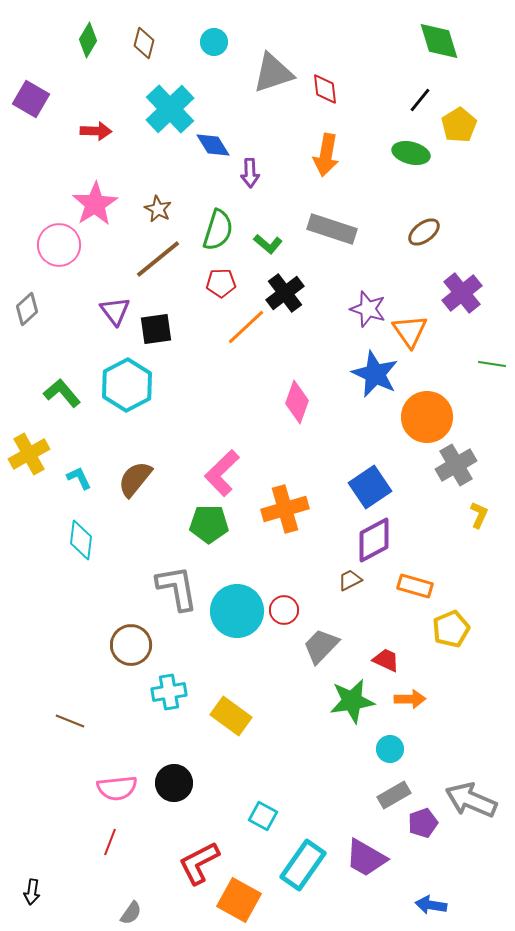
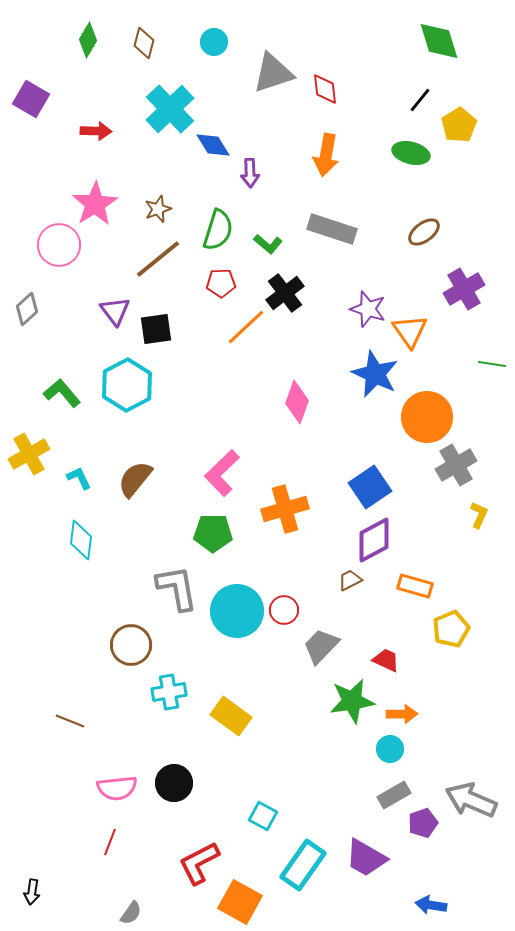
brown star at (158, 209): rotated 24 degrees clockwise
purple cross at (462, 293): moved 2 px right, 4 px up; rotated 9 degrees clockwise
green pentagon at (209, 524): moved 4 px right, 9 px down
orange arrow at (410, 699): moved 8 px left, 15 px down
orange square at (239, 900): moved 1 px right, 2 px down
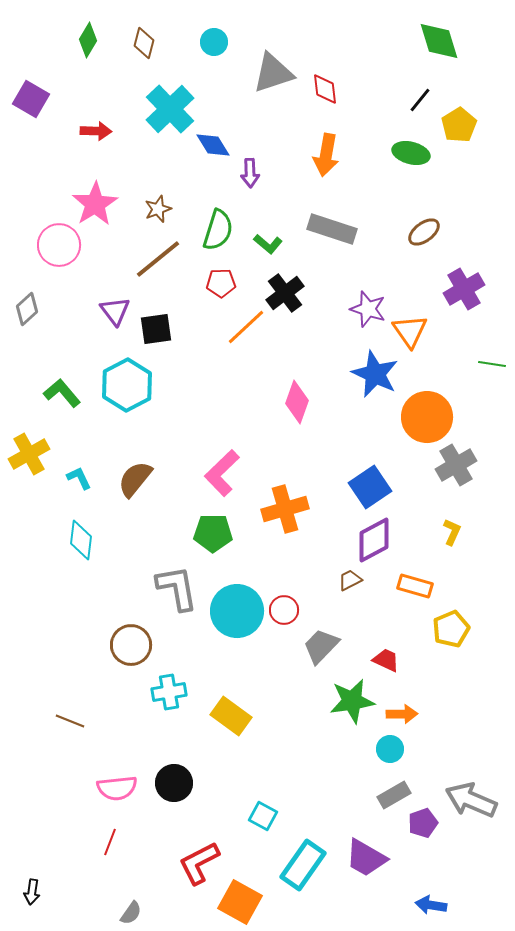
yellow L-shape at (479, 515): moved 27 px left, 17 px down
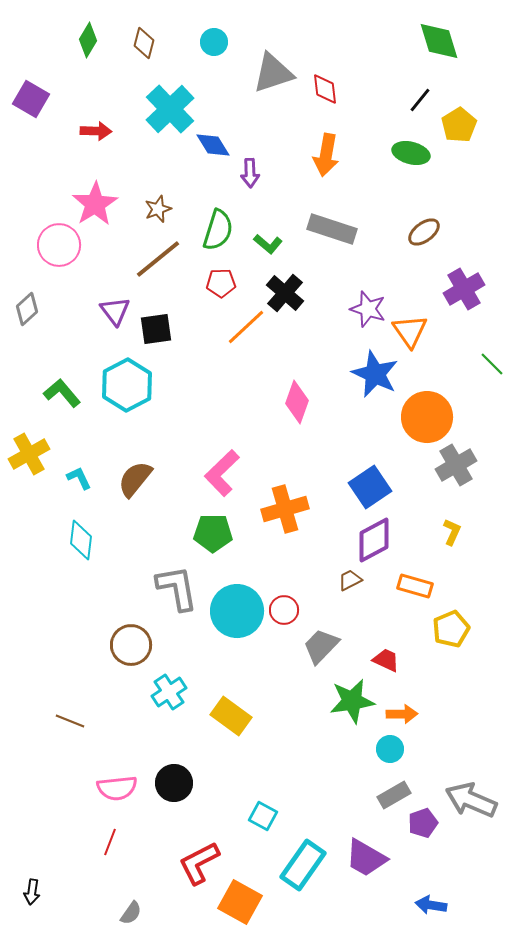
black cross at (285, 293): rotated 12 degrees counterclockwise
green line at (492, 364): rotated 36 degrees clockwise
cyan cross at (169, 692): rotated 24 degrees counterclockwise
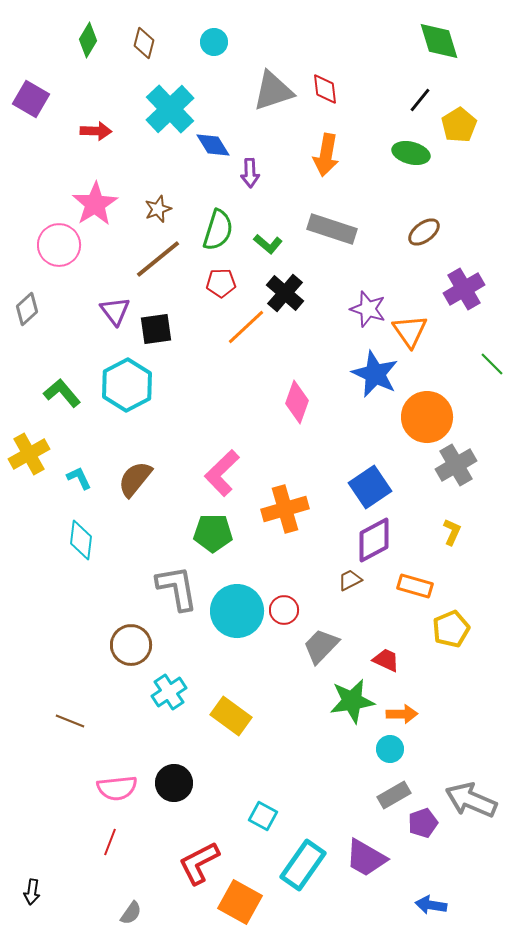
gray triangle at (273, 73): moved 18 px down
